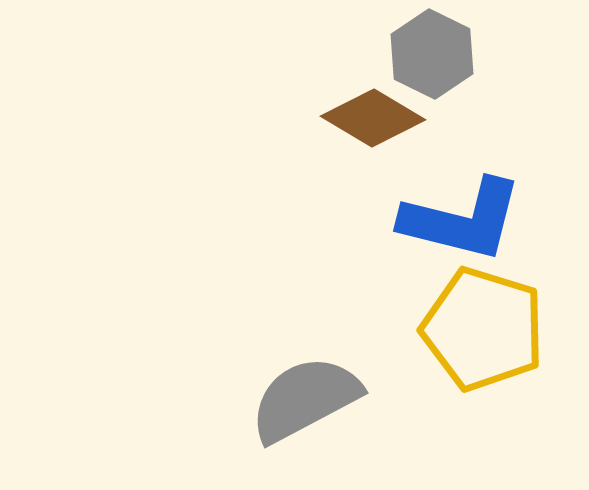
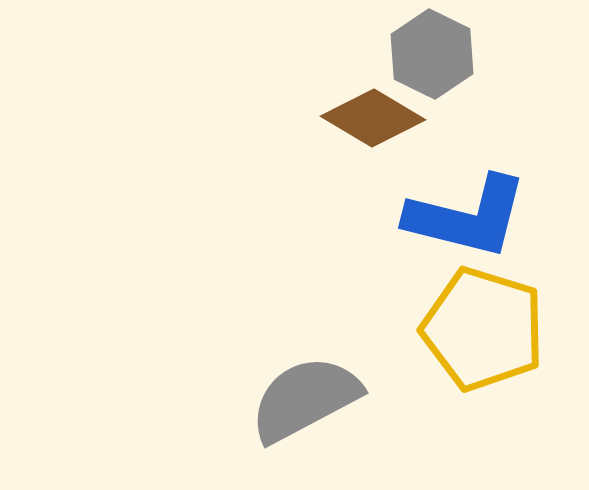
blue L-shape: moved 5 px right, 3 px up
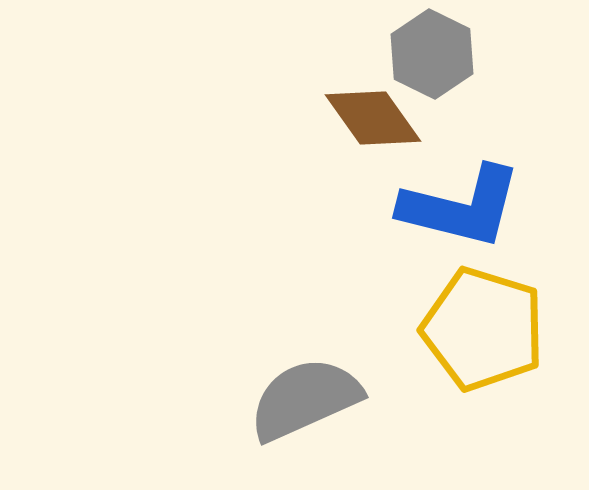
brown diamond: rotated 24 degrees clockwise
blue L-shape: moved 6 px left, 10 px up
gray semicircle: rotated 4 degrees clockwise
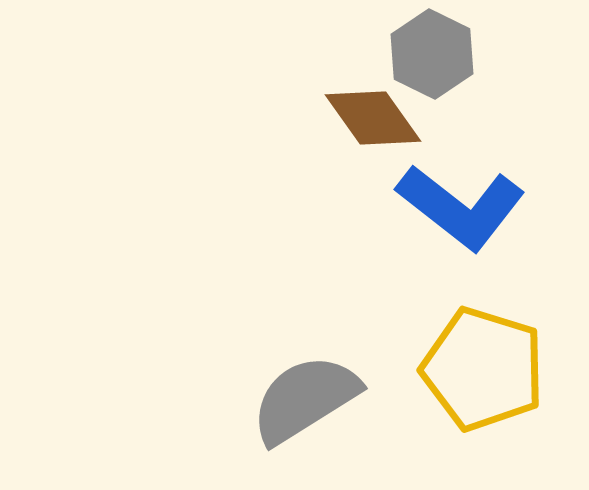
blue L-shape: rotated 24 degrees clockwise
yellow pentagon: moved 40 px down
gray semicircle: rotated 8 degrees counterclockwise
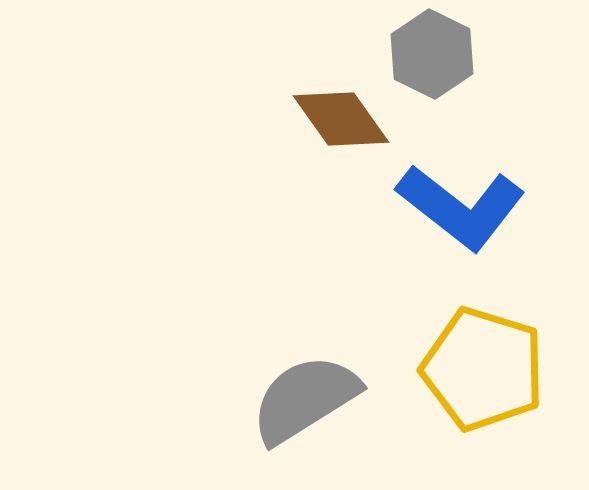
brown diamond: moved 32 px left, 1 px down
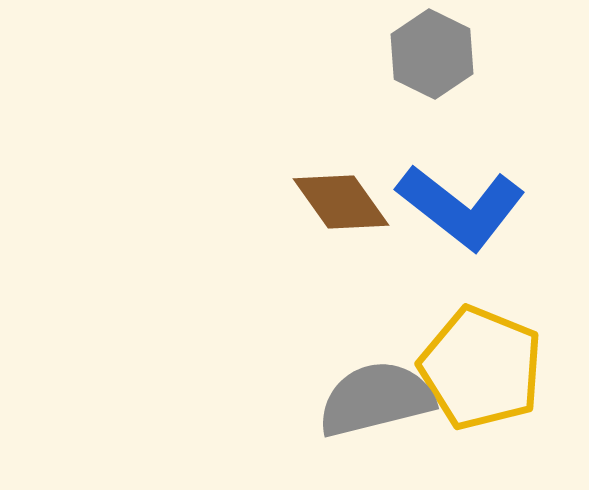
brown diamond: moved 83 px down
yellow pentagon: moved 2 px left, 1 px up; rotated 5 degrees clockwise
gray semicircle: moved 71 px right; rotated 18 degrees clockwise
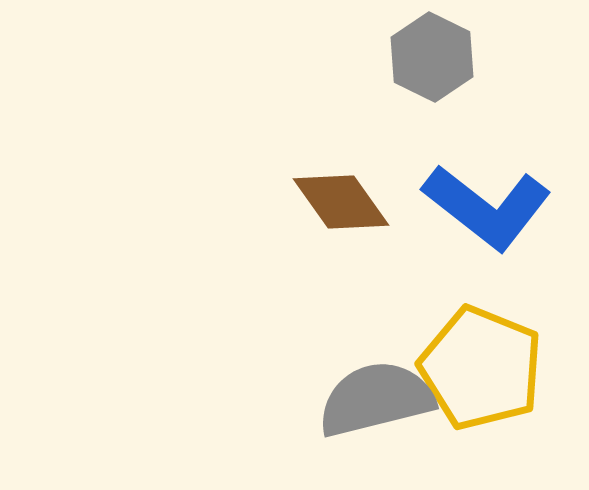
gray hexagon: moved 3 px down
blue L-shape: moved 26 px right
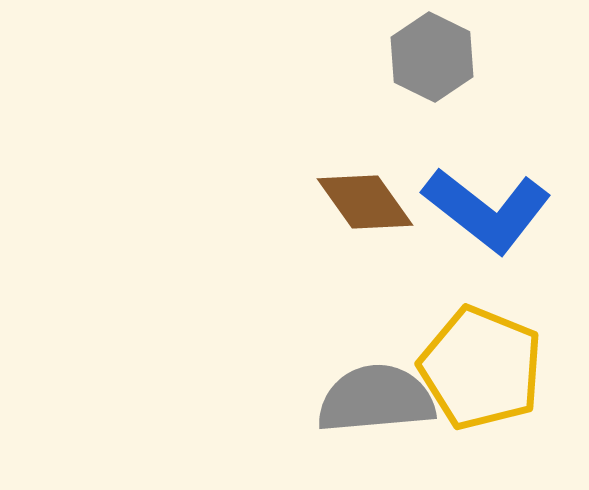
brown diamond: moved 24 px right
blue L-shape: moved 3 px down
gray semicircle: rotated 9 degrees clockwise
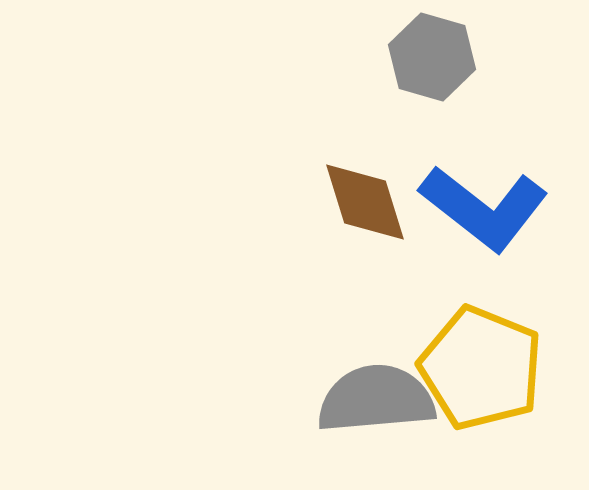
gray hexagon: rotated 10 degrees counterclockwise
brown diamond: rotated 18 degrees clockwise
blue L-shape: moved 3 px left, 2 px up
